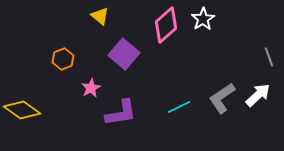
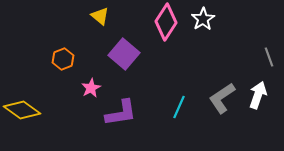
pink diamond: moved 3 px up; rotated 15 degrees counterclockwise
white arrow: rotated 28 degrees counterclockwise
cyan line: rotated 40 degrees counterclockwise
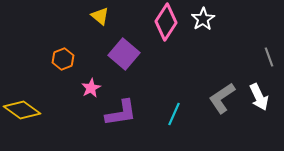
white arrow: moved 1 px right, 2 px down; rotated 136 degrees clockwise
cyan line: moved 5 px left, 7 px down
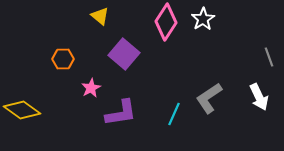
orange hexagon: rotated 20 degrees clockwise
gray L-shape: moved 13 px left
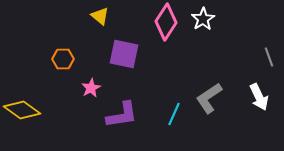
purple square: rotated 28 degrees counterclockwise
purple L-shape: moved 1 px right, 2 px down
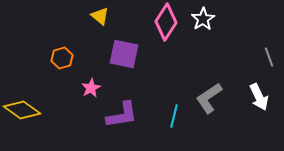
orange hexagon: moved 1 px left, 1 px up; rotated 15 degrees counterclockwise
cyan line: moved 2 px down; rotated 10 degrees counterclockwise
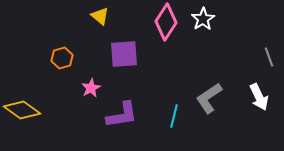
purple square: rotated 16 degrees counterclockwise
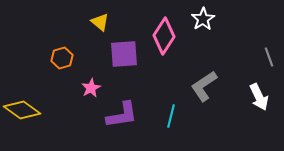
yellow triangle: moved 6 px down
pink diamond: moved 2 px left, 14 px down
gray L-shape: moved 5 px left, 12 px up
cyan line: moved 3 px left
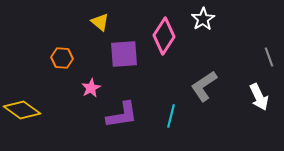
orange hexagon: rotated 20 degrees clockwise
